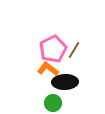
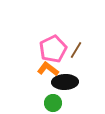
brown line: moved 2 px right
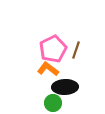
brown line: rotated 12 degrees counterclockwise
black ellipse: moved 5 px down
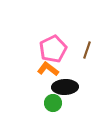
brown line: moved 11 px right
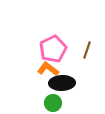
black ellipse: moved 3 px left, 4 px up
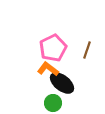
pink pentagon: moved 1 px up
black ellipse: rotated 40 degrees clockwise
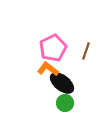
brown line: moved 1 px left, 1 px down
green circle: moved 12 px right
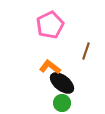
pink pentagon: moved 3 px left, 23 px up
orange L-shape: moved 2 px right, 2 px up
green circle: moved 3 px left
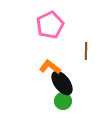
brown line: rotated 18 degrees counterclockwise
black ellipse: rotated 15 degrees clockwise
green circle: moved 1 px right, 2 px up
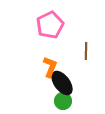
orange L-shape: rotated 75 degrees clockwise
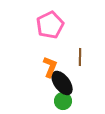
brown line: moved 6 px left, 6 px down
